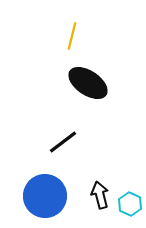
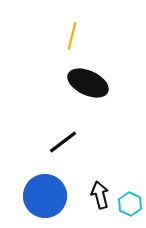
black ellipse: rotated 9 degrees counterclockwise
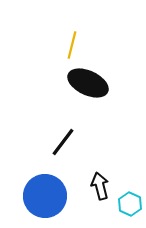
yellow line: moved 9 px down
black line: rotated 16 degrees counterclockwise
black arrow: moved 9 px up
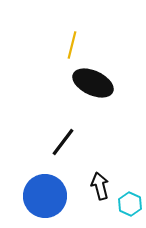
black ellipse: moved 5 px right
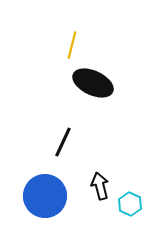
black line: rotated 12 degrees counterclockwise
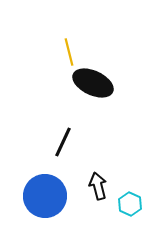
yellow line: moved 3 px left, 7 px down; rotated 28 degrees counterclockwise
black arrow: moved 2 px left
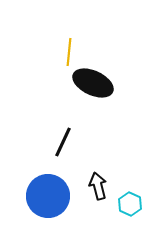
yellow line: rotated 20 degrees clockwise
blue circle: moved 3 px right
